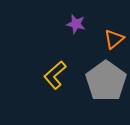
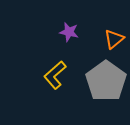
purple star: moved 7 px left, 8 px down
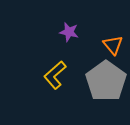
orange triangle: moved 1 px left, 6 px down; rotated 30 degrees counterclockwise
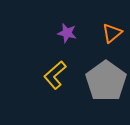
purple star: moved 2 px left, 1 px down
orange triangle: moved 1 px left, 12 px up; rotated 30 degrees clockwise
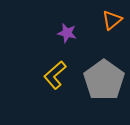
orange triangle: moved 13 px up
gray pentagon: moved 2 px left, 1 px up
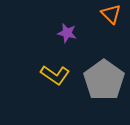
orange triangle: moved 1 px left, 6 px up; rotated 35 degrees counterclockwise
yellow L-shape: rotated 104 degrees counterclockwise
